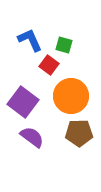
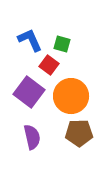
green square: moved 2 px left, 1 px up
purple square: moved 6 px right, 10 px up
purple semicircle: rotated 40 degrees clockwise
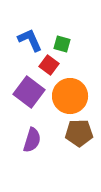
orange circle: moved 1 px left
purple semicircle: moved 3 px down; rotated 30 degrees clockwise
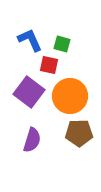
red square: rotated 24 degrees counterclockwise
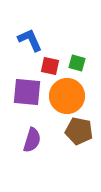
green square: moved 15 px right, 19 px down
red square: moved 1 px right, 1 px down
purple square: moved 2 px left; rotated 32 degrees counterclockwise
orange circle: moved 3 px left
brown pentagon: moved 2 px up; rotated 12 degrees clockwise
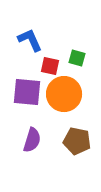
green square: moved 5 px up
orange circle: moved 3 px left, 2 px up
brown pentagon: moved 2 px left, 10 px down
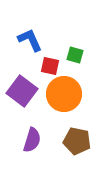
green square: moved 2 px left, 3 px up
purple square: moved 5 px left, 1 px up; rotated 32 degrees clockwise
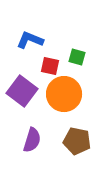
blue L-shape: rotated 44 degrees counterclockwise
green square: moved 2 px right, 2 px down
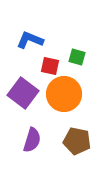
purple square: moved 1 px right, 2 px down
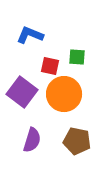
blue L-shape: moved 5 px up
green square: rotated 12 degrees counterclockwise
purple square: moved 1 px left, 1 px up
